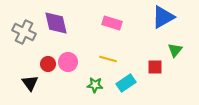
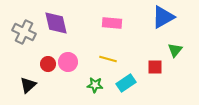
pink rectangle: rotated 12 degrees counterclockwise
black triangle: moved 2 px left, 2 px down; rotated 24 degrees clockwise
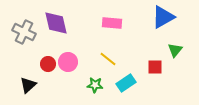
yellow line: rotated 24 degrees clockwise
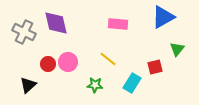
pink rectangle: moved 6 px right, 1 px down
green triangle: moved 2 px right, 1 px up
red square: rotated 14 degrees counterclockwise
cyan rectangle: moved 6 px right; rotated 24 degrees counterclockwise
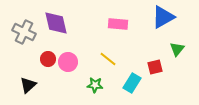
red circle: moved 5 px up
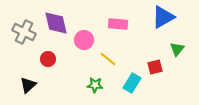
pink circle: moved 16 px right, 22 px up
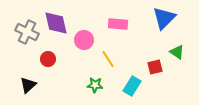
blue triangle: moved 1 px right, 1 px down; rotated 15 degrees counterclockwise
gray cross: moved 3 px right
green triangle: moved 3 px down; rotated 35 degrees counterclockwise
yellow line: rotated 18 degrees clockwise
cyan rectangle: moved 3 px down
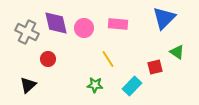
pink circle: moved 12 px up
cyan rectangle: rotated 12 degrees clockwise
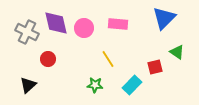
cyan rectangle: moved 1 px up
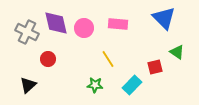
blue triangle: rotated 30 degrees counterclockwise
